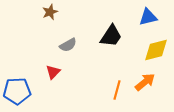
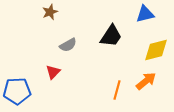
blue triangle: moved 3 px left, 3 px up
orange arrow: moved 1 px right, 1 px up
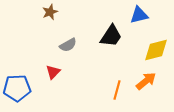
blue triangle: moved 6 px left, 1 px down
blue pentagon: moved 3 px up
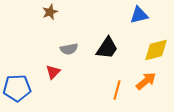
black trapezoid: moved 4 px left, 12 px down
gray semicircle: moved 1 px right, 4 px down; rotated 18 degrees clockwise
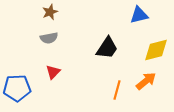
gray semicircle: moved 20 px left, 11 px up
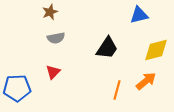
gray semicircle: moved 7 px right
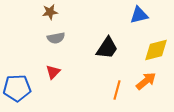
brown star: rotated 14 degrees clockwise
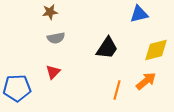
blue triangle: moved 1 px up
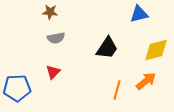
brown star: rotated 14 degrees clockwise
